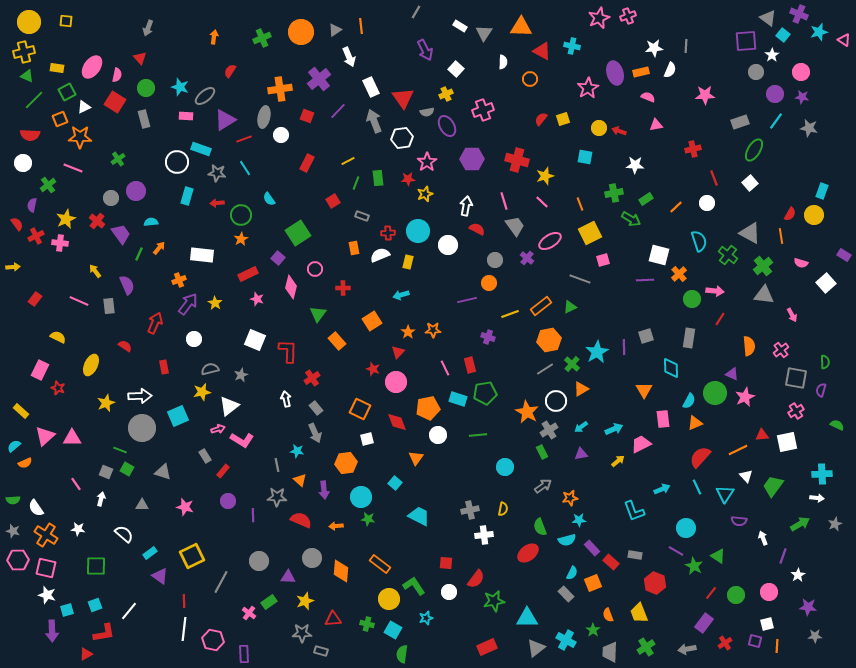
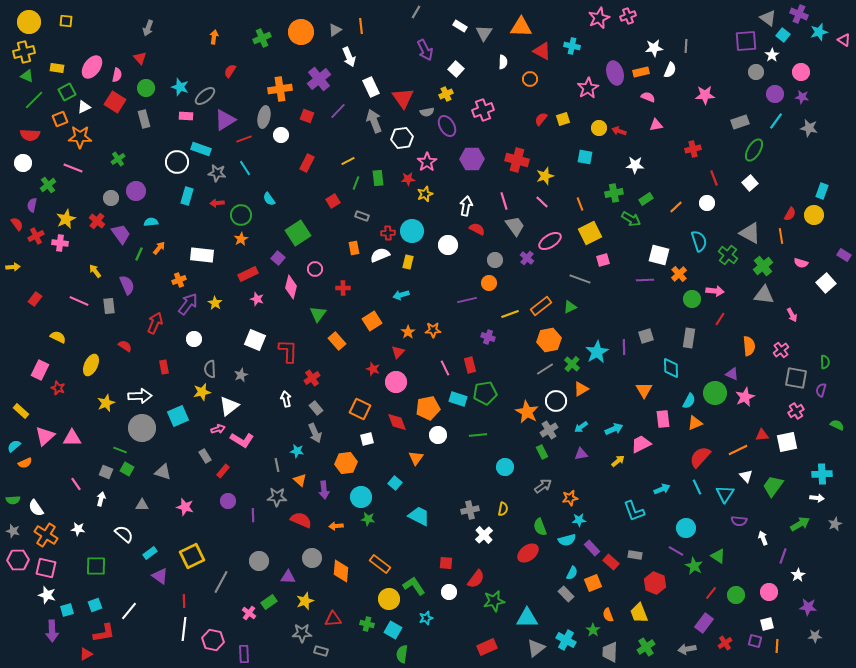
cyan circle at (418, 231): moved 6 px left
gray semicircle at (210, 369): rotated 78 degrees counterclockwise
white cross at (484, 535): rotated 36 degrees counterclockwise
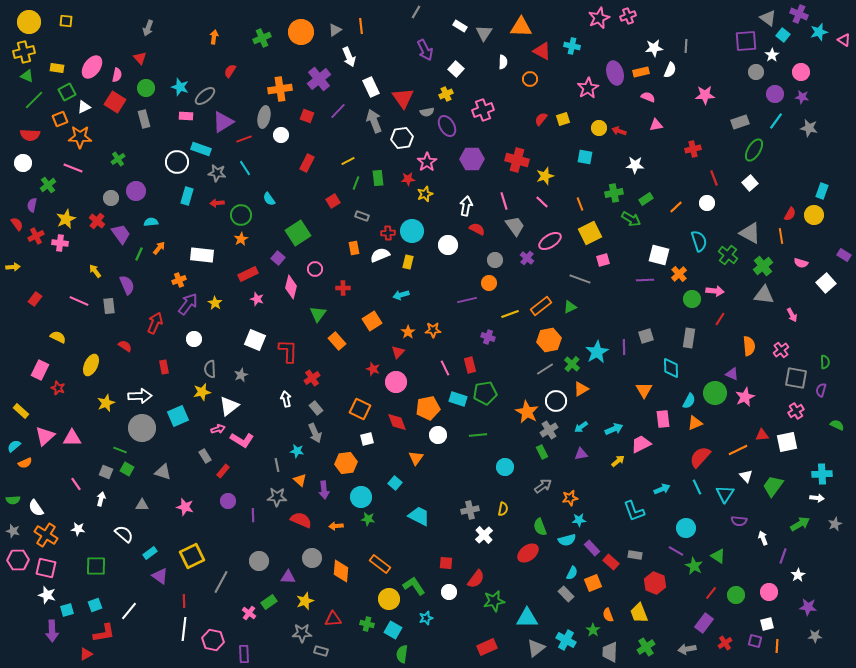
purple triangle at (225, 120): moved 2 px left, 2 px down
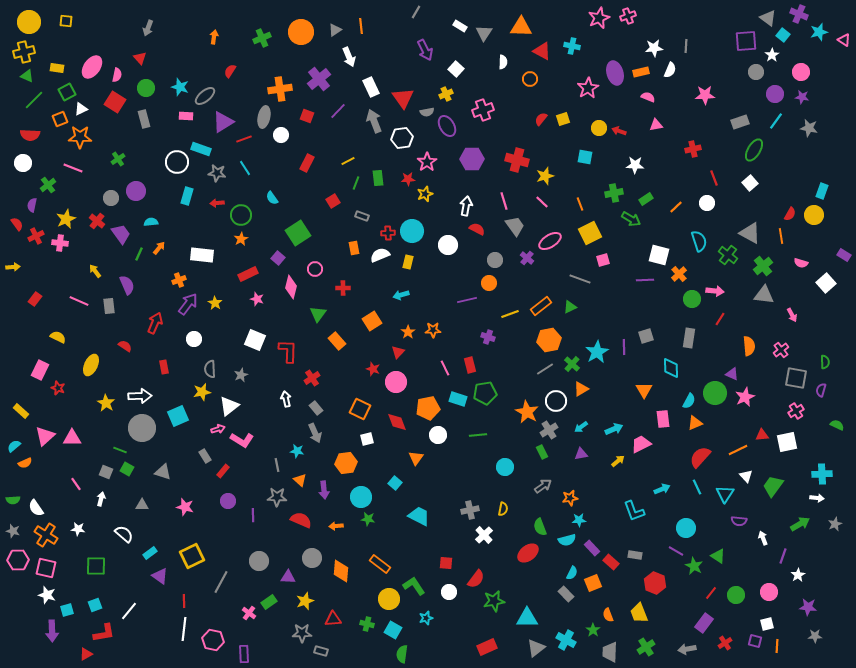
white triangle at (84, 107): moved 3 px left, 2 px down
cyan semicircle at (269, 199): moved 3 px right, 1 px up
yellow star at (106, 403): rotated 18 degrees counterclockwise
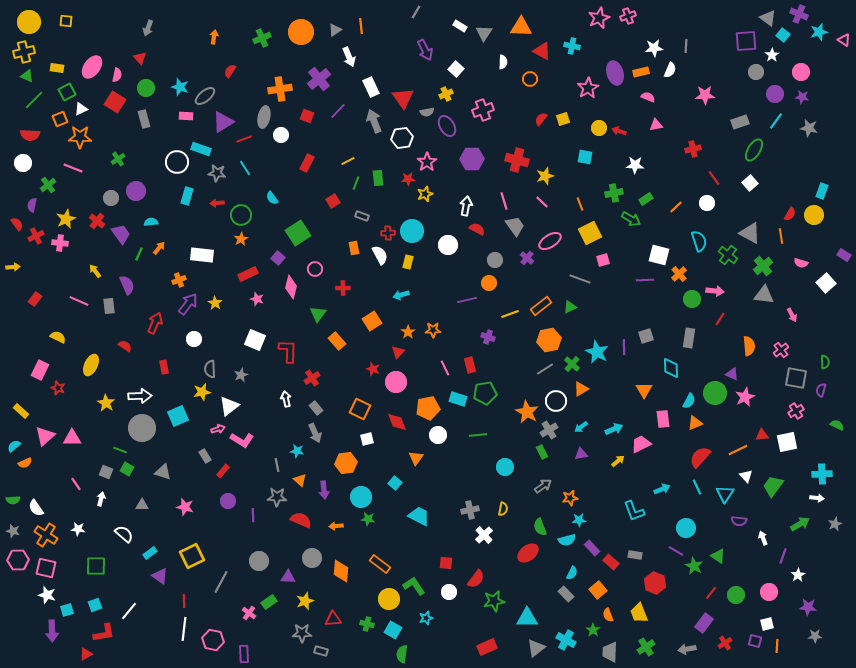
red line at (714, 178): rotated 14 degrees counterclockwise
white semicircle at (380, 255): rotated 84 degrees clockwise
cyan star at (597, 352): rotated 15 degrees counterclockwise
orange square at (593, 583): moved 5 px right, 7 px down; rotated 18 degrees counterclockwise
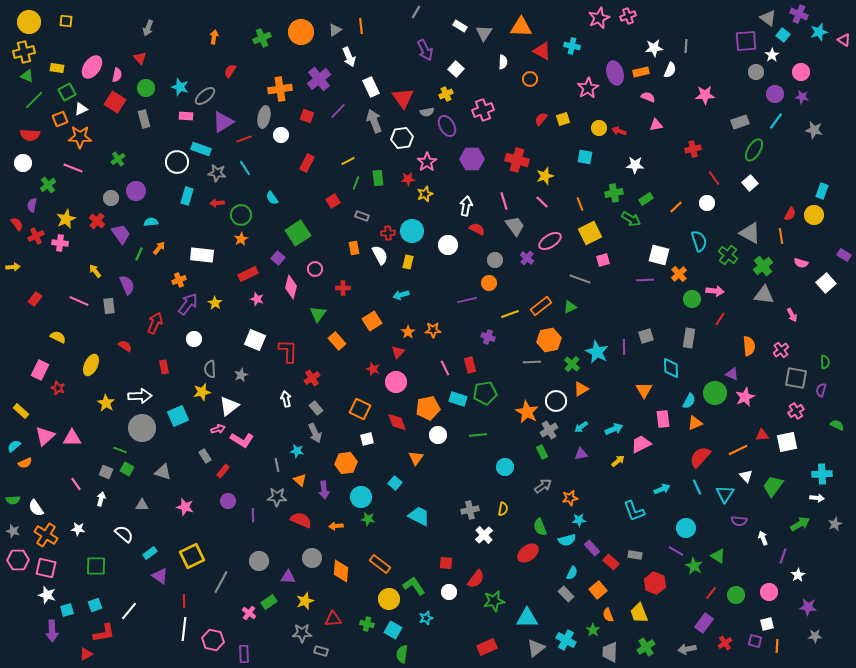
gray star at (809, 128): moved 5 px right, 2 px down
gray line at (545, 369): moved 13 px left, 7 px up; rotated 30 degrees clockwise
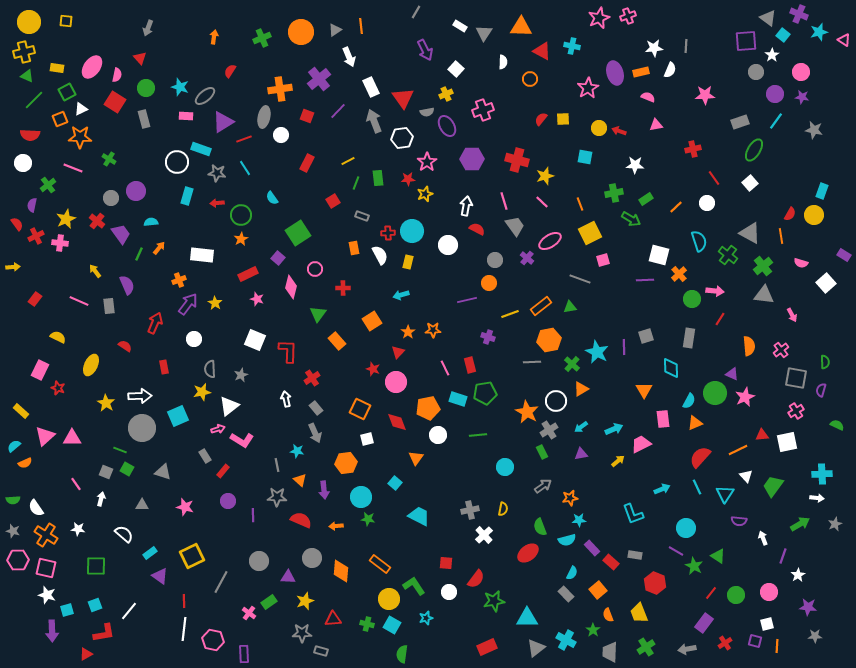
yellow square at (563, 119): rotated 16 degrees clockwise
green cross at (118, 159): moved 9 px left; rotated 24 degrees counterclockwise
green triangle at (570, 307): rotated 16 degrees clockwise
cyan L-shape at (634, 511): moved 1 px left, 3 px down
cyan square at (393, 630): moved 1 px left, 5 px up
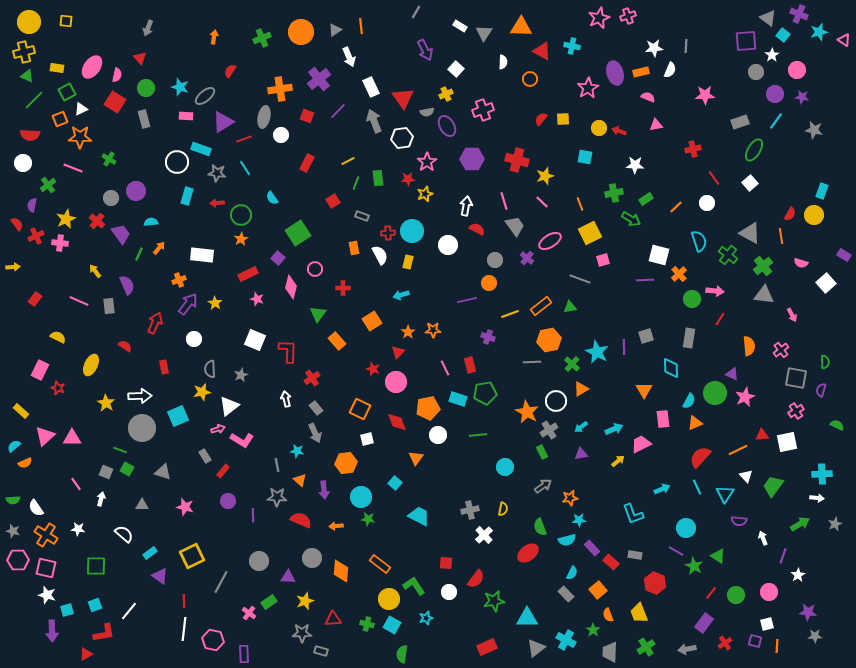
pink circle at (801, 72): moved 4 px left, 2 px up
purple star at (808, 607): moved 5 px down
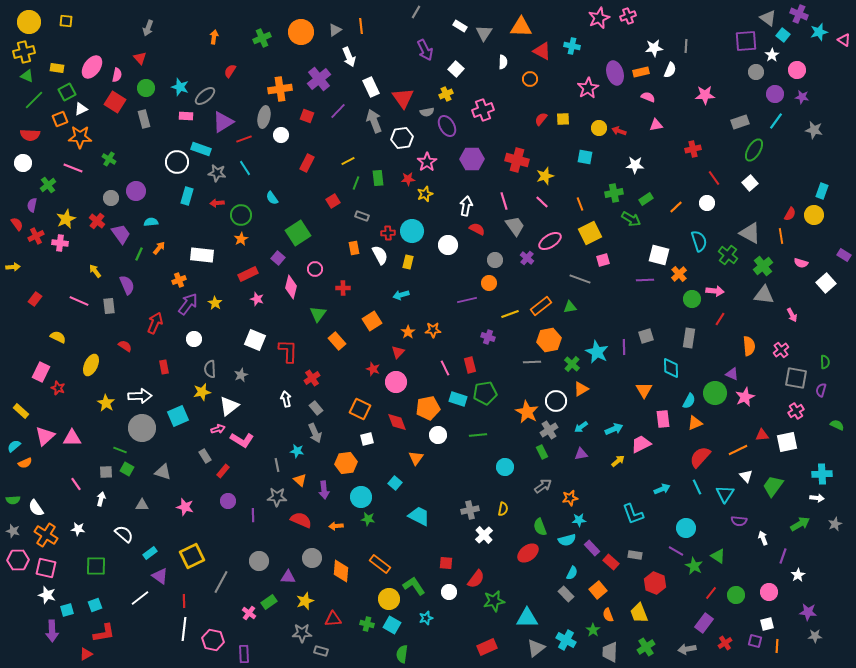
pink rectangle at (40, 370): moved 1 px right, 2 px down
gray square at (106, 472): rotated 24 degrees counterclockwise
white line at (129, 611): moved 11 px right, 13 px up; rotated 12 degrees clockwise
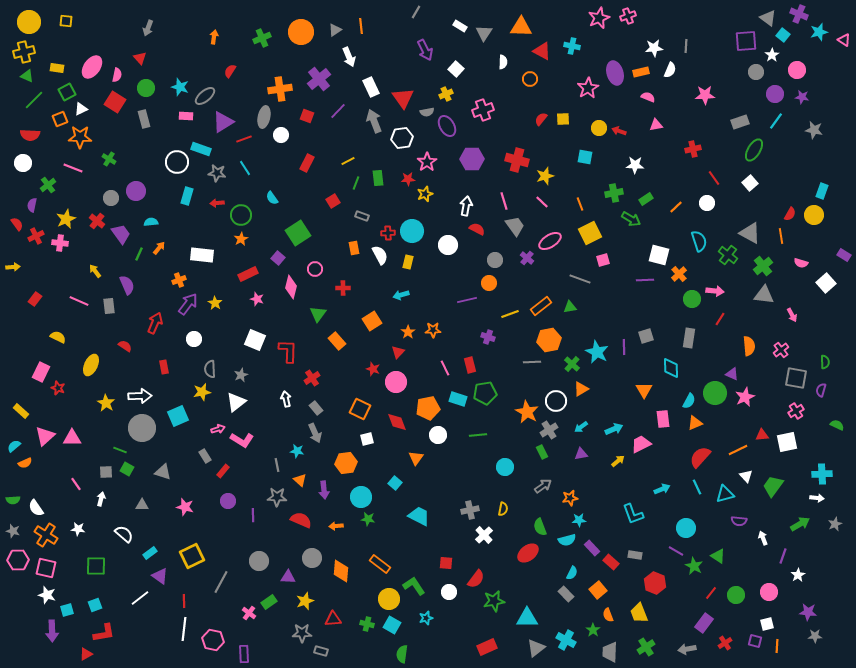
white triangle at (229, 406): moved 7 px right, 4 px up
cyan triangle at (725, 494): rotated 42 degrees clockwise
